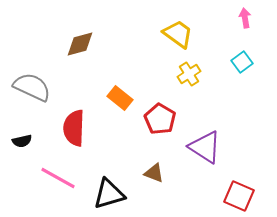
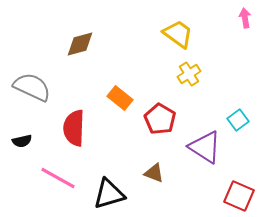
cyan square: moved 4 px left, 58 px down
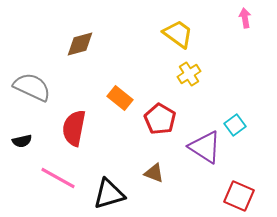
cyan square: moved 3 px left, 5 px down
red semicircle: rotated 9 degrees clockwise
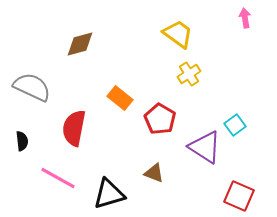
black semicircle: rotated 84 degrees counterclockwise
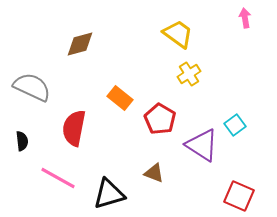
purple triangle: moved 3 px left, 2 px up
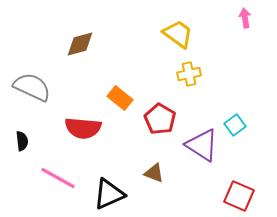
yellow cross: rotated 20 degrees clockwise
red semicircle: moved 9 px right; rotated 96 degrees counterclockwise
black triangle: rotated 8 degrees counterclockwise
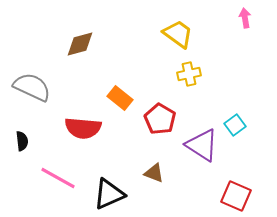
red square: moved 3 px left
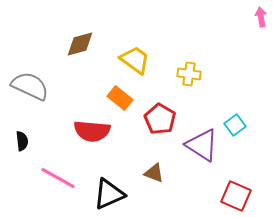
pink arrow: moved 16 px right, 1 px up
yellow trapezoid: moved 43 px left, 26 px down
yellow cross: rotated 20 degrees clockwise
gray semicircle: moved 2 px left, 1 px up
red semicircle: moved 9 px right, 3 px down
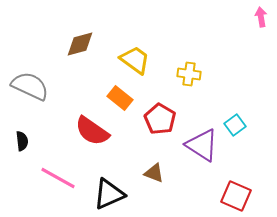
red semicircle: rotated 30 degrees clockwise
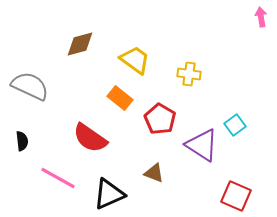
red semicircle: moved 2 px left, 7 px down
